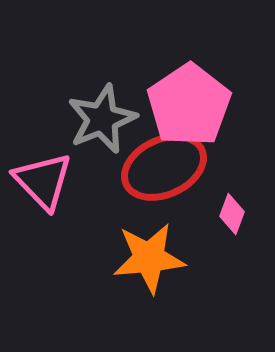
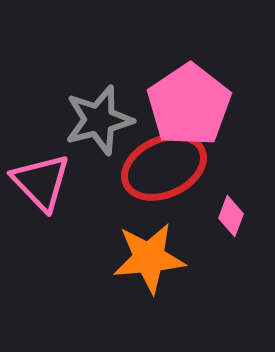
gray star: moved 3 px left, 1 px down; rotated 8 degrees clockwise
pink triangle: moved 2 px left, 1 px down
pink diamond: moved 1 px left, 2 px down
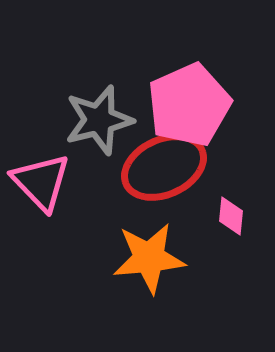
pink pentagon: rotated 10 degrees clockwise
pink diamond: rotated 15 degrees counterclockwise
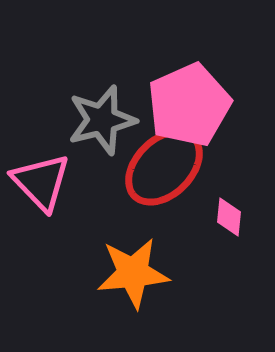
gray star: moved 3 px right
red ellipse: rotated 20 degrees counterclockwise
pink diamond: moved 2 px left, 1 px down
orange star: moved 16 px left, 15 px down
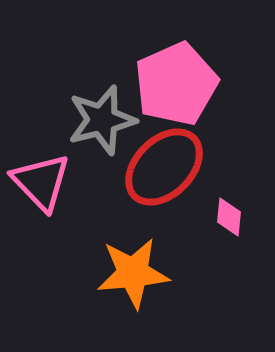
pink pentagon: moved 13 px left, 21 px up
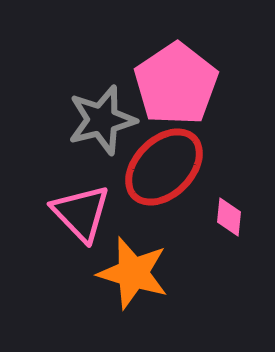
pink pentagon: rotated 10 degrees counterclockwise
pink triangle: moved 40 px right, 31 px down
orange star: rotated 22 degrees clockwise
